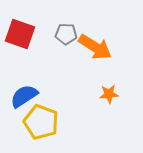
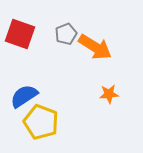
gray pentagon: rotated 25 degrees counterclockwise
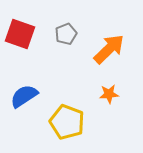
orange arrow: moved 14 px right, 2 px down; rotated 76 degrees counterclockwise
yellow pentagon: moved 26 px right
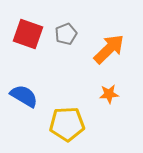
red square: moved 8 px right
blue semicircle: rotated 64 degrees clockwise
yellow pentagon: moved 2 px down; rotated 24 degrees counterclockwise
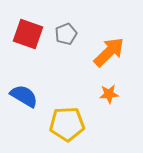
orange arrow: moved 3 px down
